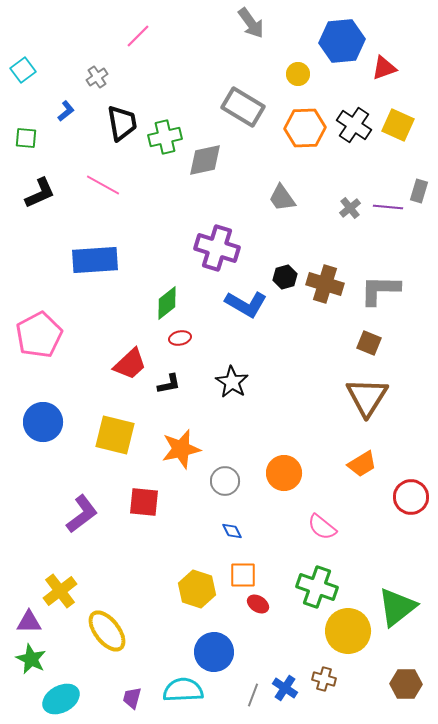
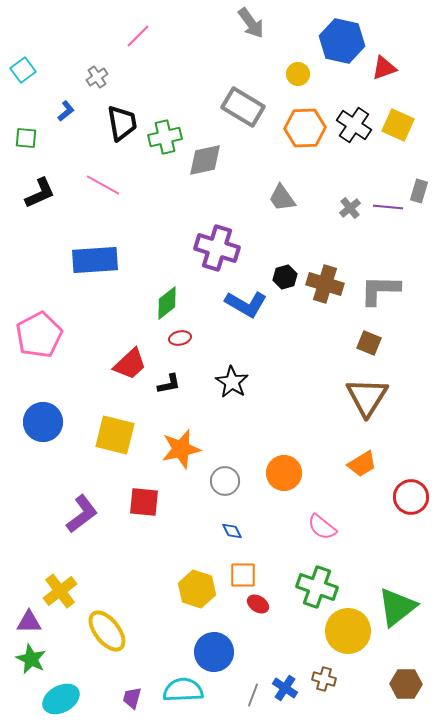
blue hexagon at (342, 41): rotated 18 degrees clockwise
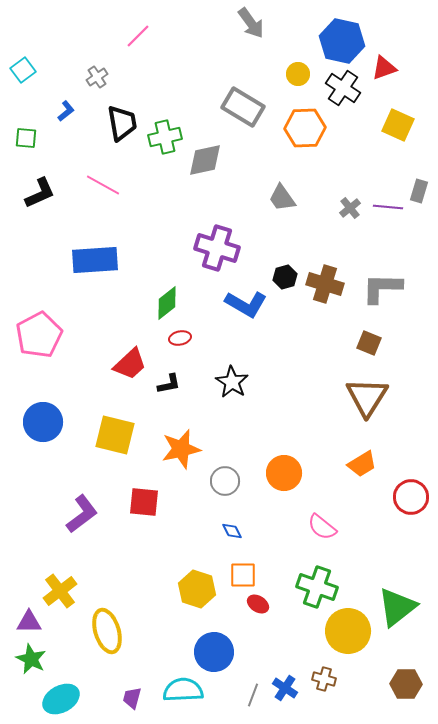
black cross at (354, 125): moved 11 px left, 37 px up
gray L-shape at (380, 290): moved 2 px right, 2 px up
yellow ellipse at (107, 631): rotated 21 degrees clockwise
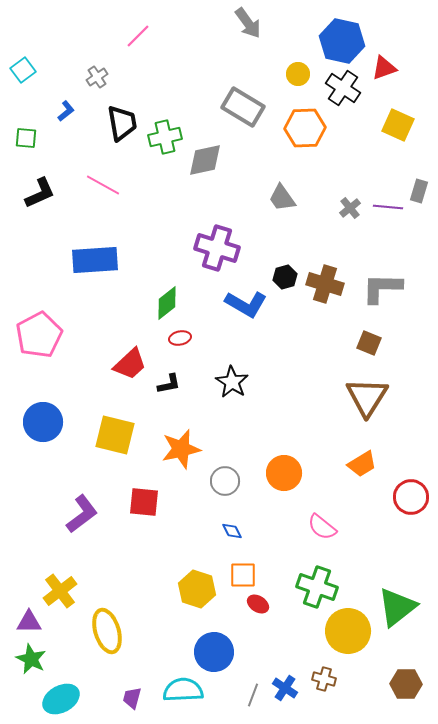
gray arrow at (251, 23): moved 3 px left
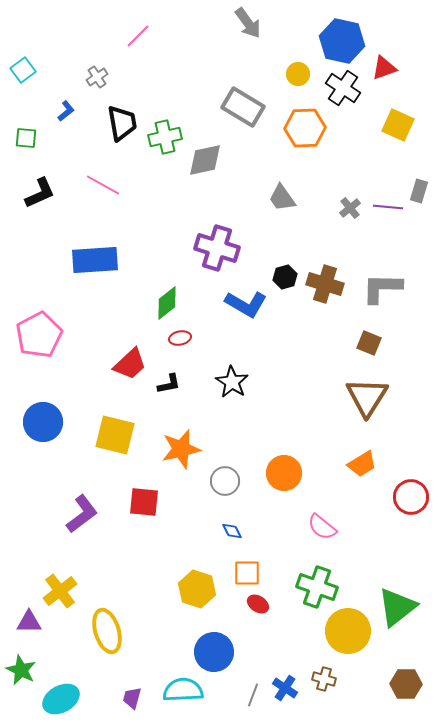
orange square at (243, 575): moved 4 px right, 2 px up
green star at (31, 659): moved 10 px left, 11 px down
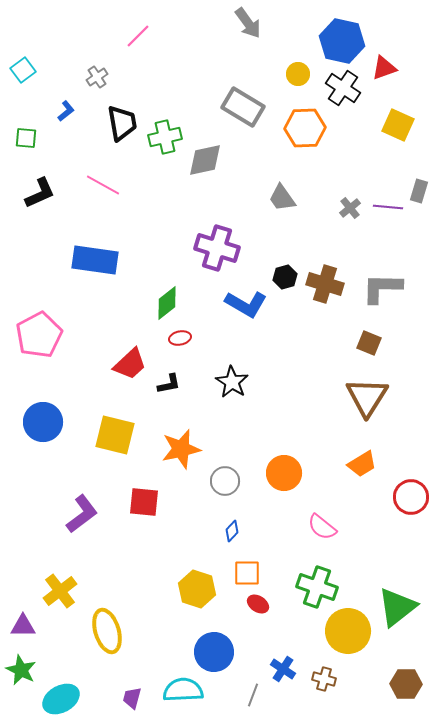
blue rectangle at (95, 260): rotated 12 degrees clockwise
blue diamond at (232, 531): rotated 70 degrees clockwise
purple triangle at (29, 622): moved 6 px left, 4 px down
blue cross at (285, 688): moved 2 px left, 19 px up
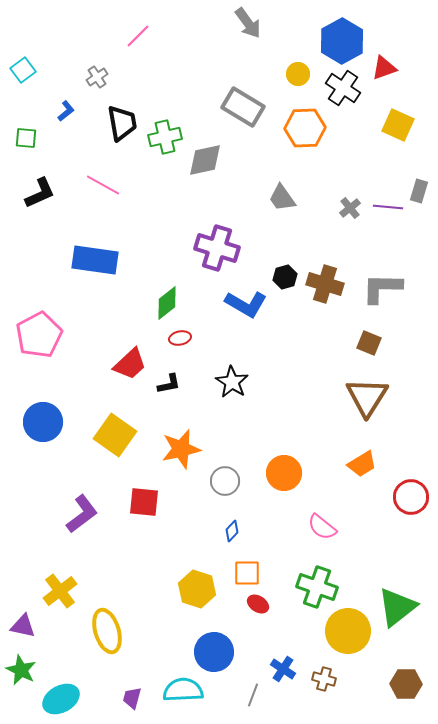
blue hexagon at (342, 41): rotated 18 degrees clockwise
yellow square at (115, 435): rotated 21 degrees clockwise
purple triangle at (23, 626): rotated 12 degrees clockwise
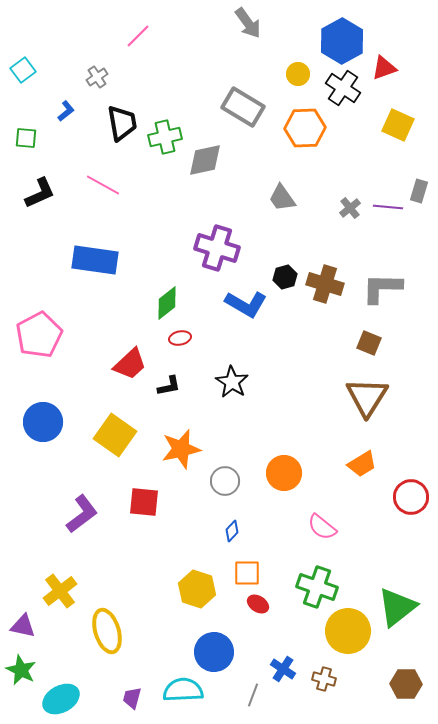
black L-shape at (169, 384): moved 2 px down
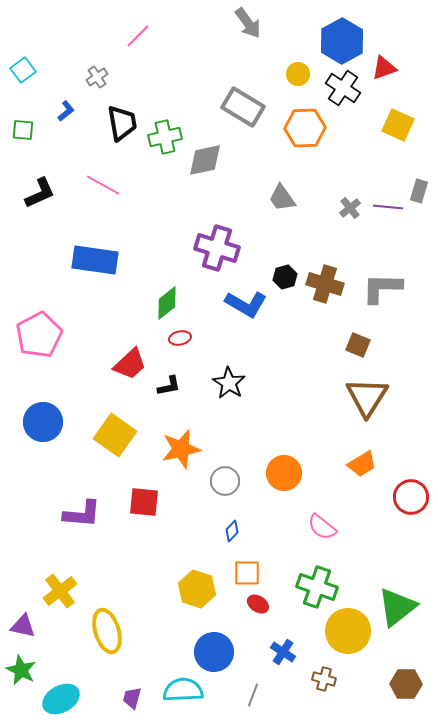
green square at (26, 138): moved 3 px left, 8 px up
brown square at (369, 343): moved 11 px left, 2 px down
black star at (232, 382): moved 3 px left, 1 px down
purple L-shape at (82, 514): rotated 42 degrees clockwise
blue cross at (283, 669): moved 17 px up
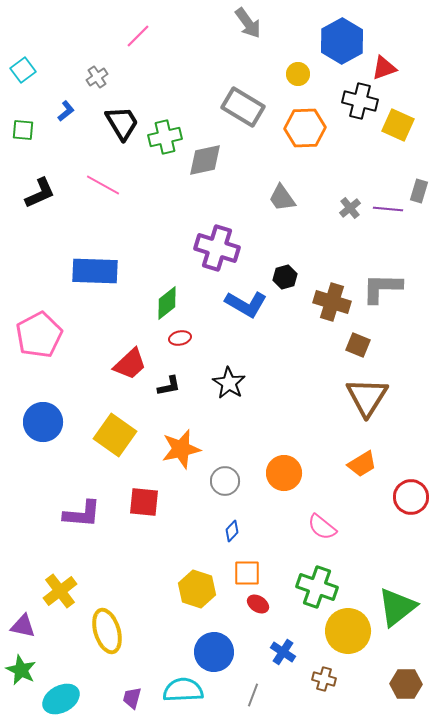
black cross at (343, 88): moved 17 px right, 13 px down; rotated 20 degrees counterclockwise
black trapezoid at (122, 123): rotated 21 degrees counterclockwise
purple line at (388, 207): moved 2 px down
blue rectangle at (95, 260): moved 11 px down; rotated 6 degrees counterclockwise
brown cross at (325, 284): moved 7 px right, 18 px down
